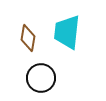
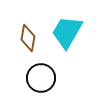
cyan trapezoid: rotated 24 degrees clockwise
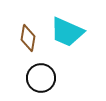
cyan trapezoid: rotated 96 degrees counterclockwise
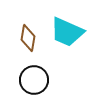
black circle: moved 7 px left, 2 px down
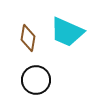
black circle: moved 2 px right
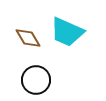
brown diamond: rotated 40 degrees counterclockwise
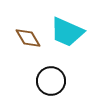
black circle: moved 15 px right, 1 px down
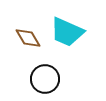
black circle: moved 6 px left, 2 px up
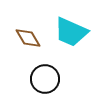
cyan trapezoid: moved 4 px right
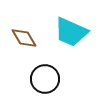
brown diamond: moved 4 px left
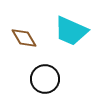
cyan trapezoid: moved 1 px up
